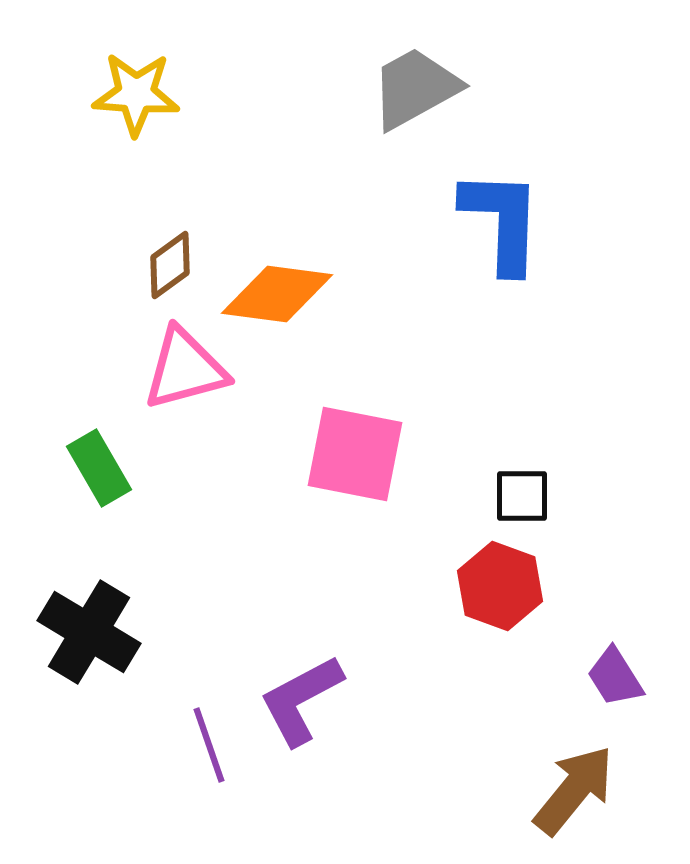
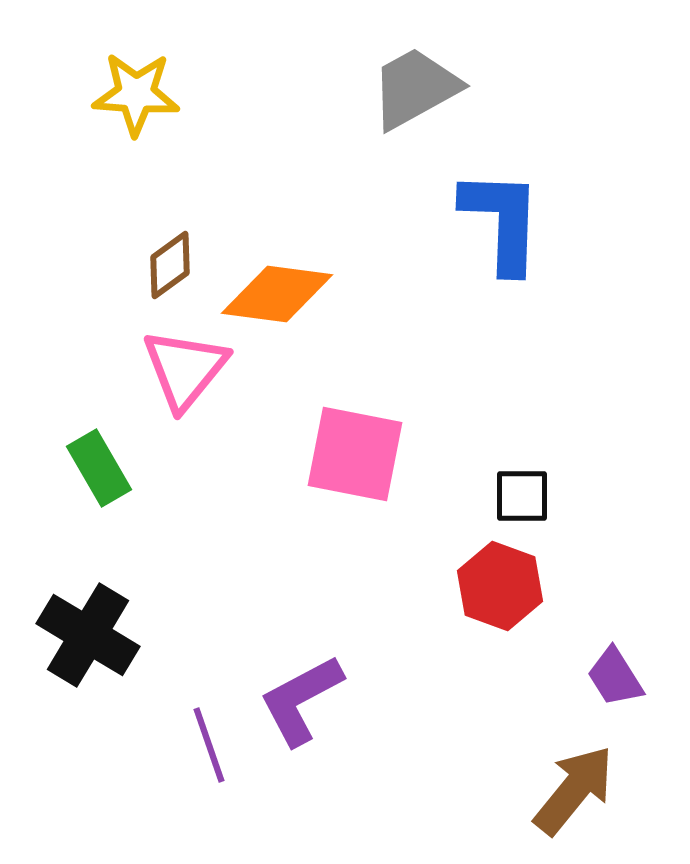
pink triangle: rotated 36 degrees counterclockwise
black cross: moved 1 px left, 3 px down
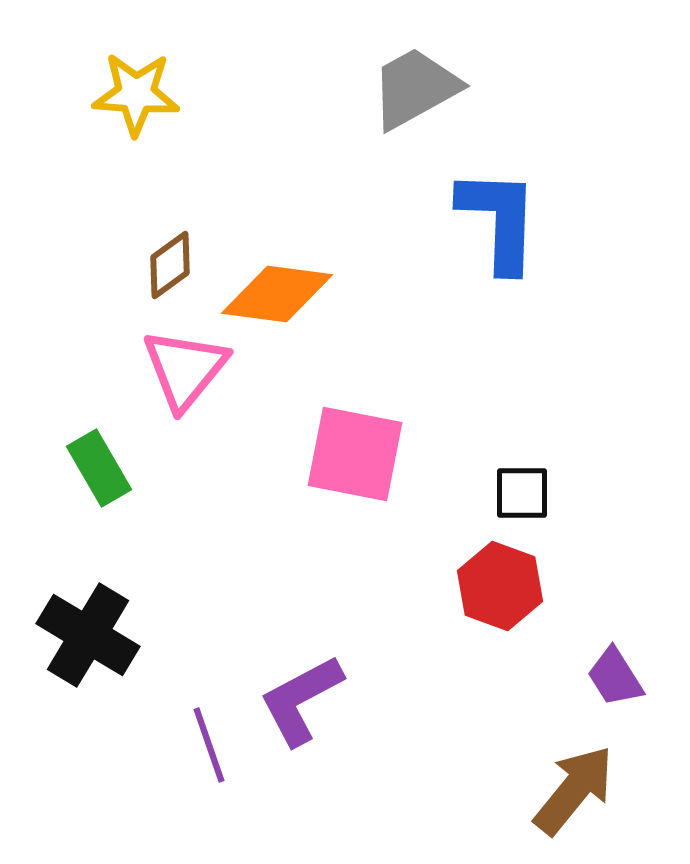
blue L-shape: moved 3 px left, 1 px up
black square: moved 3 px up
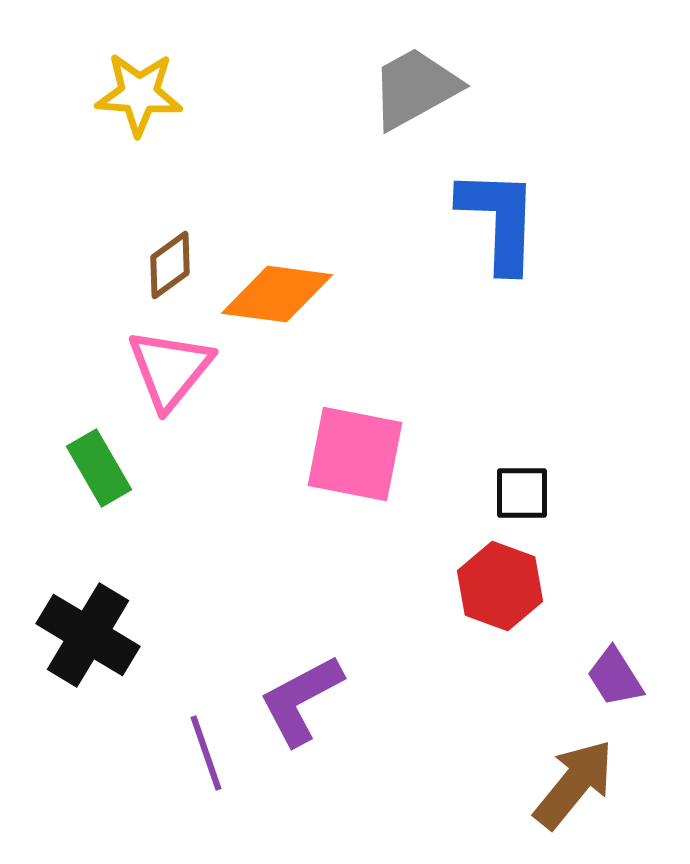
yellow star: moved 3 px right
pink triangle: moved 15 px left
purple line: moved 3 px left, 8 px down
brown arrow: moved 6 px up
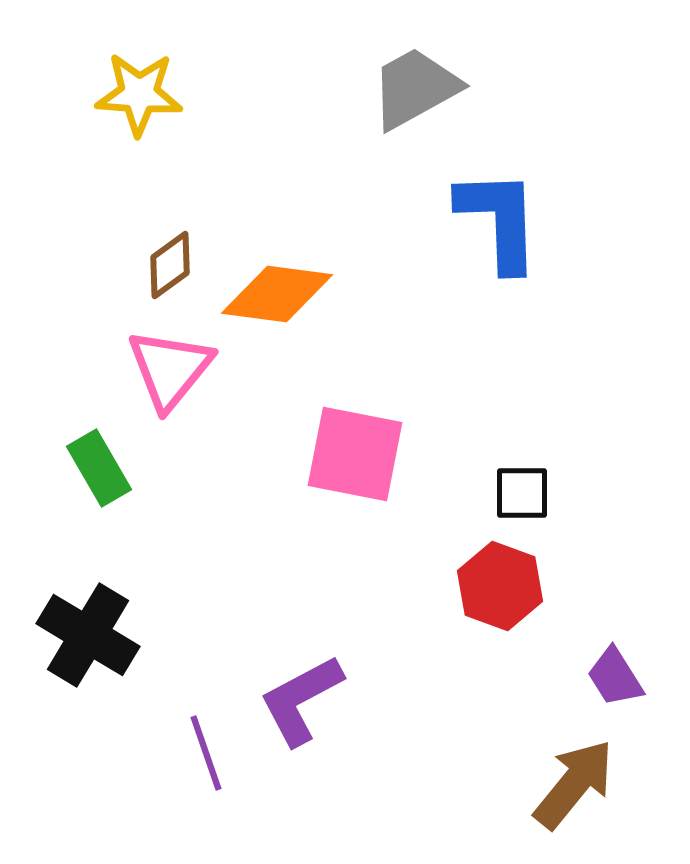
blue L-shape: rotated 4 degrees counterclockwise
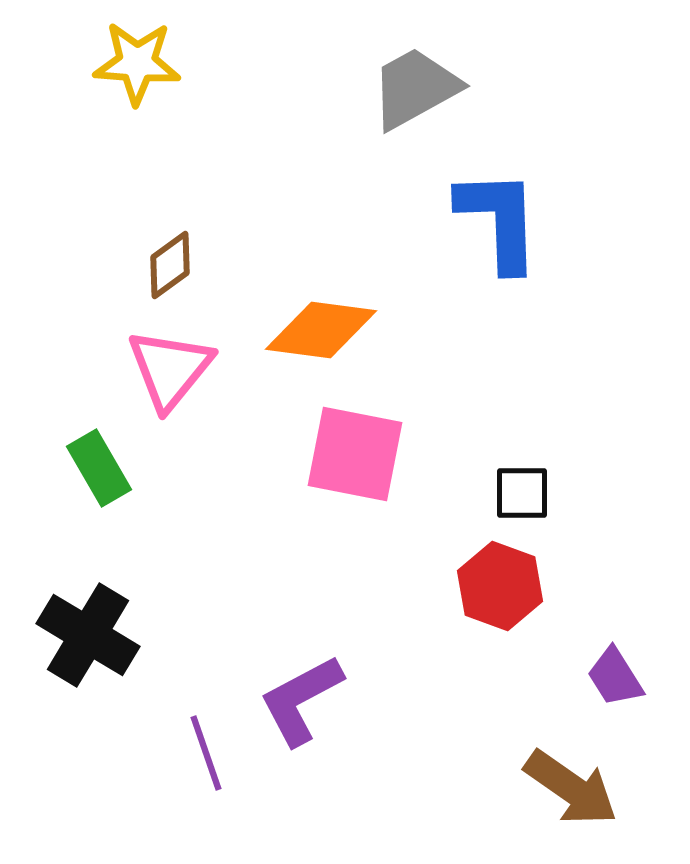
yellow star: moved 2 px left, 31 px up
orange diamond: moved 44 px right, 36 px down
brown arrow: moved 3 px left, 4 px down; rotated 86 degrees clockwise
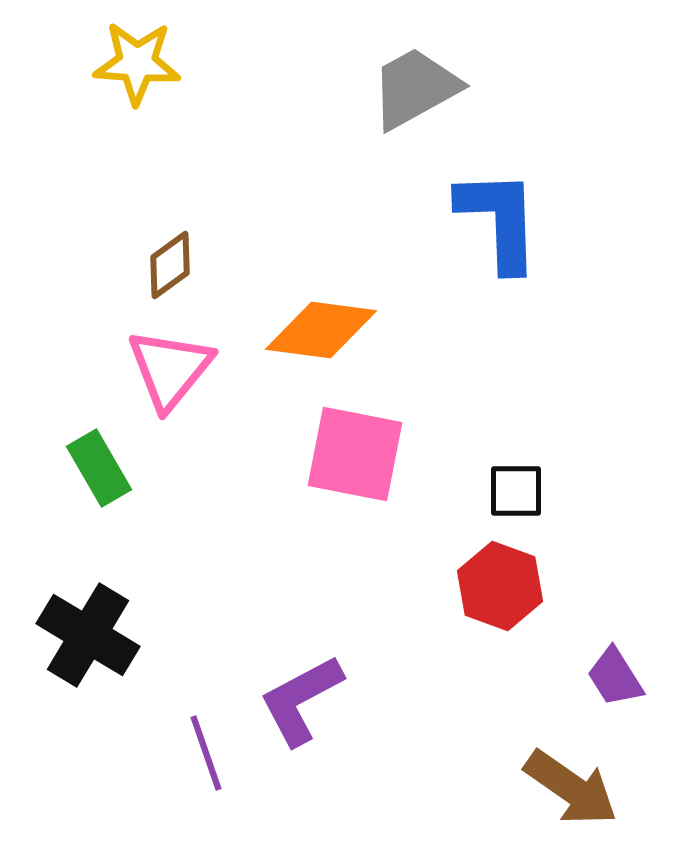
black square: moved 6 px left, 2 px up
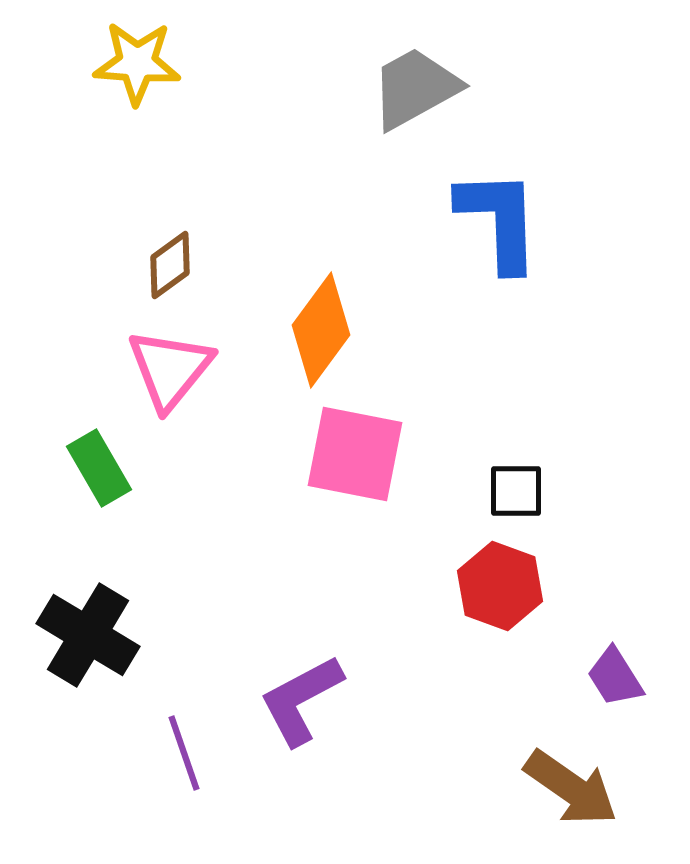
orange diamond: rotated 61 degrees counterclockwise
purple line: moved 22 px left
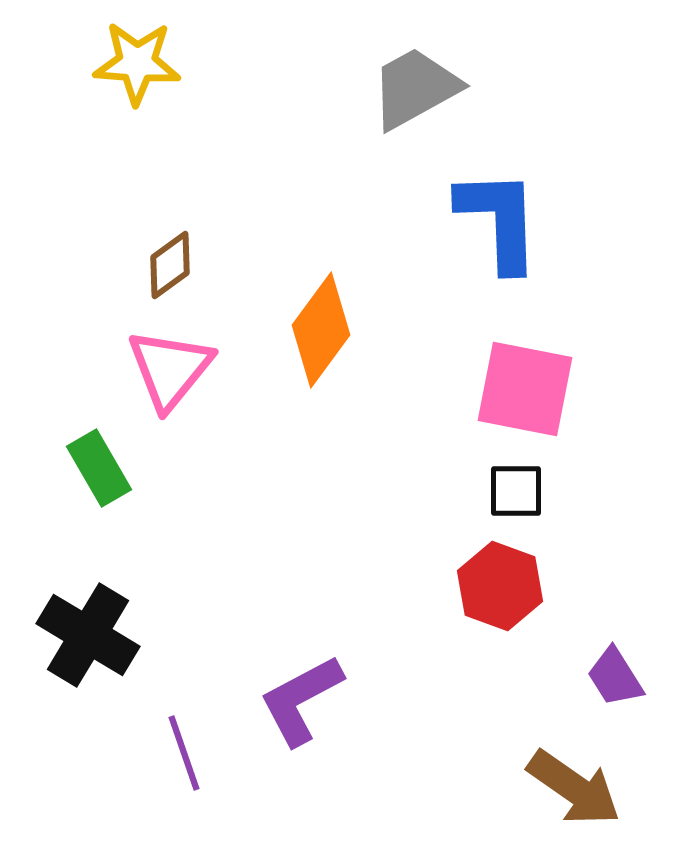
pink square: moved 170 px right, 65 px up
brown arrow: moved 3 px right
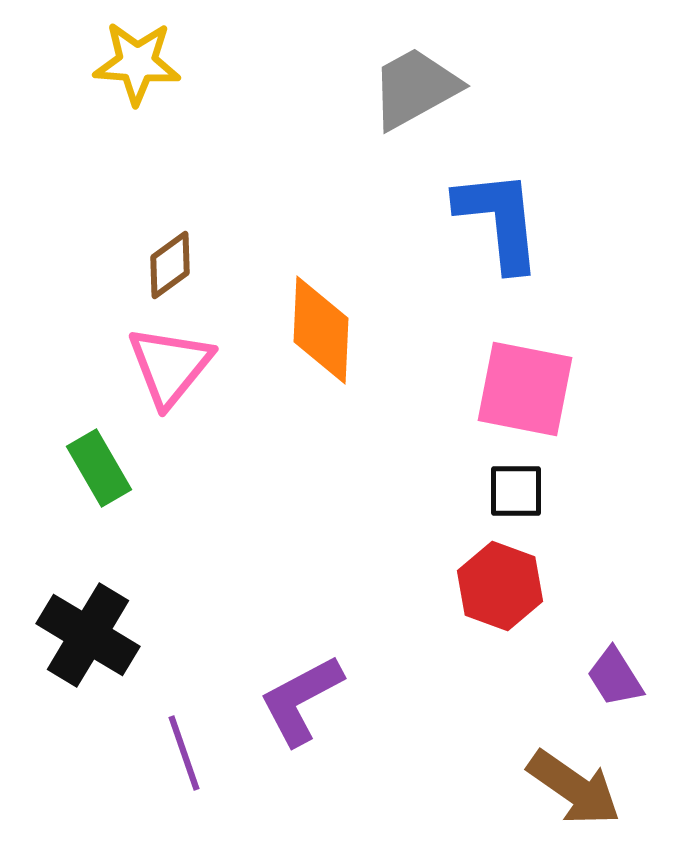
blue L-shape: rotated 4 degrees counterclockwise
orange diamond: rotated 34 degrees counterclockwise
pink triangle: moved 3 px up
